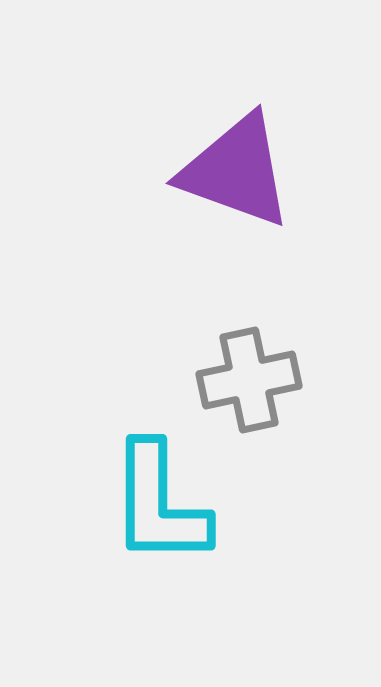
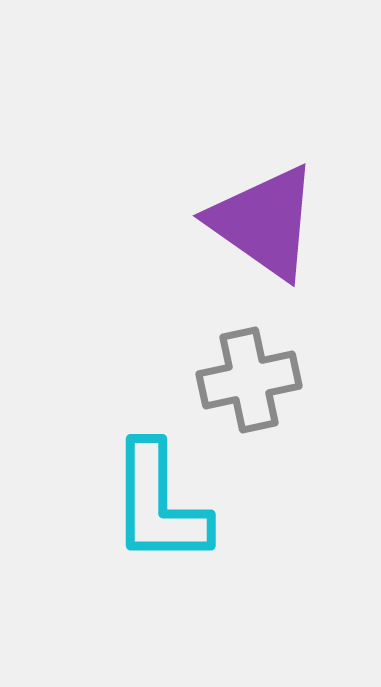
purple triangle: moved 28 px right, 51 px down; rotated 15 degrees clockwise
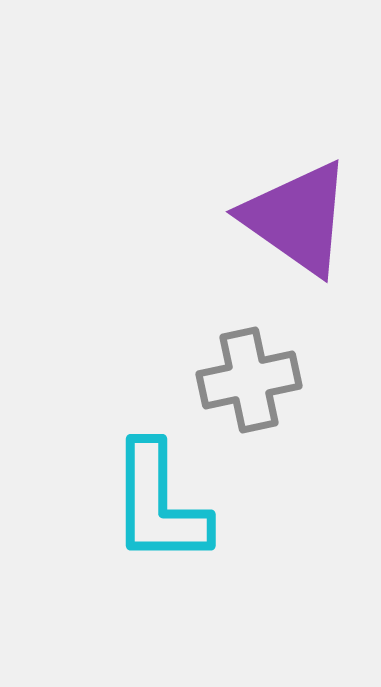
purple triangle: moved 33 px right, 4 px up
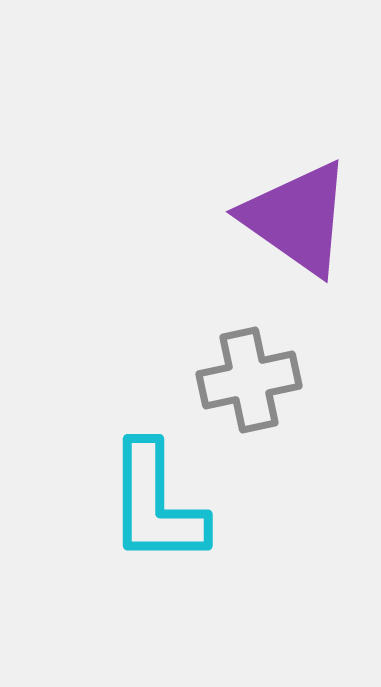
cyan L-shape: moved 3 px left
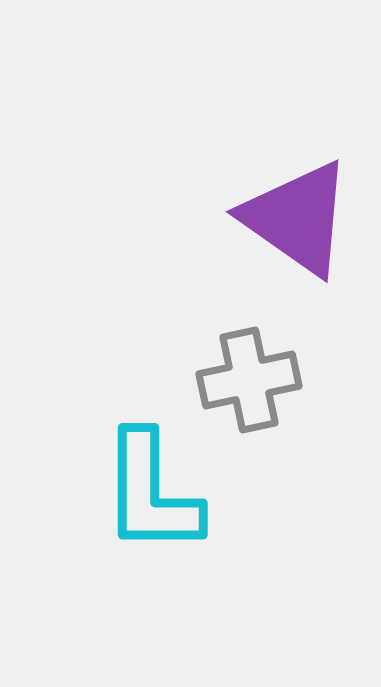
cyan L-shape: moved 5 px left, 11 px up
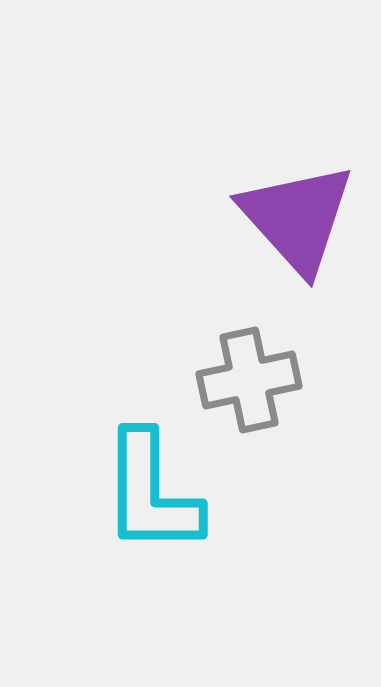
purple triangle: rotated 13 degrees clockwise
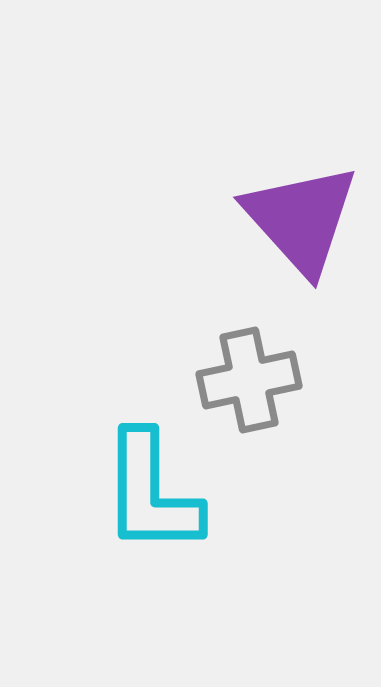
purple triangle: moved 4 px right, 1 px down
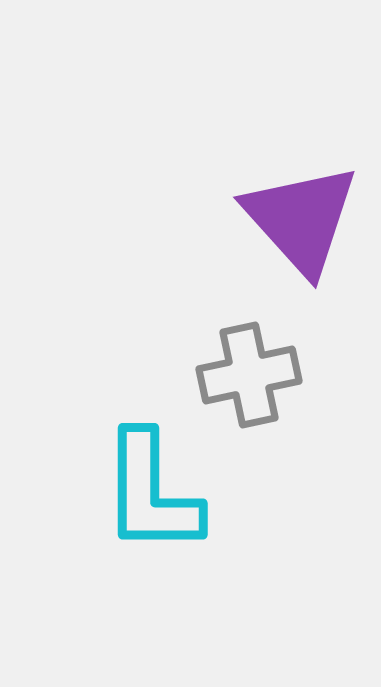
gray cross: moved 5 px up
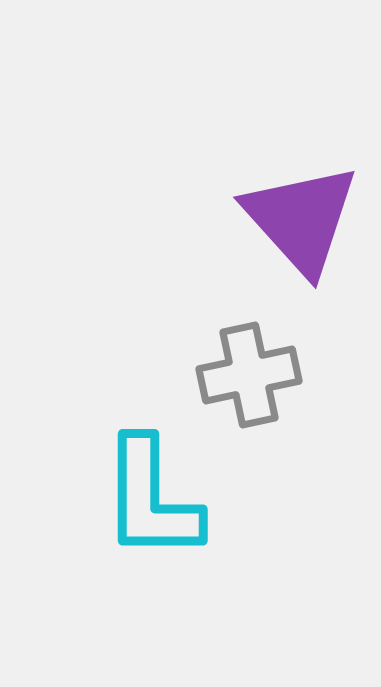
cyan L-shape: moved 6 px down
